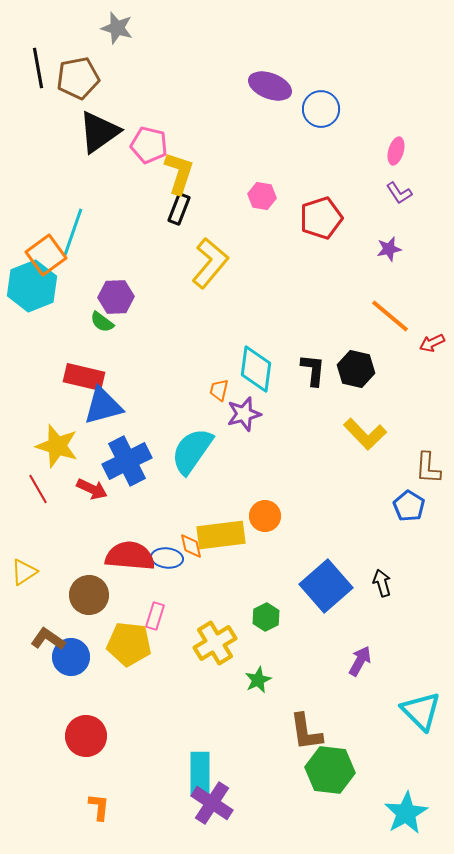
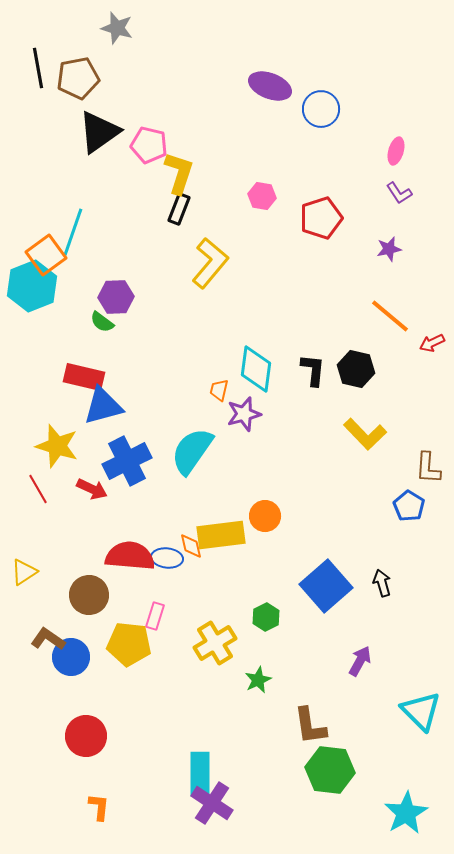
brown L-shape at (306, 732): moved 4 px right, 6 px up
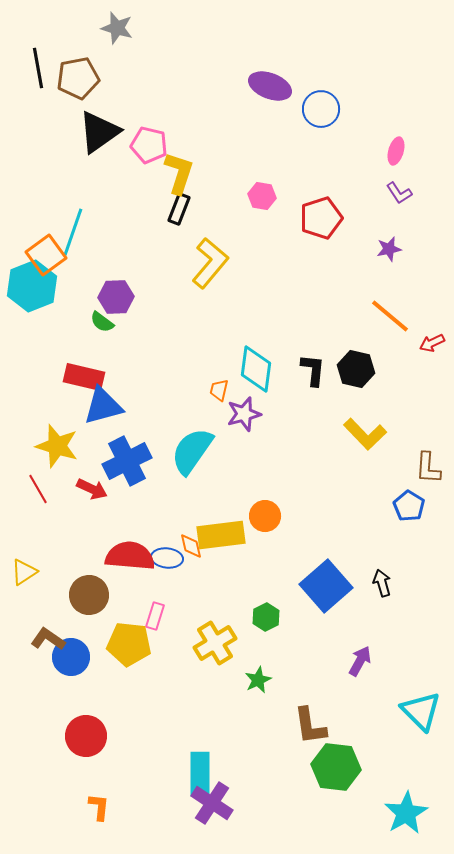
green hexagon at (330, 770): moved 6 px right, 3 px up
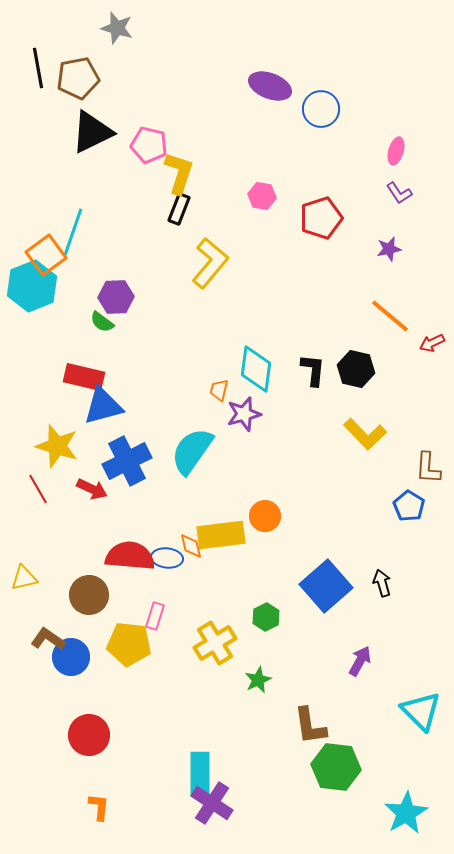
black triangle at (99, 132): moved 7 px left; rotated 9 degrees clockwise
yellow triangle at (24, 572): moved 6 px down; rotated 20 degrees clockwise
red circle at (86, 736): moved 3 px right, 1 px up
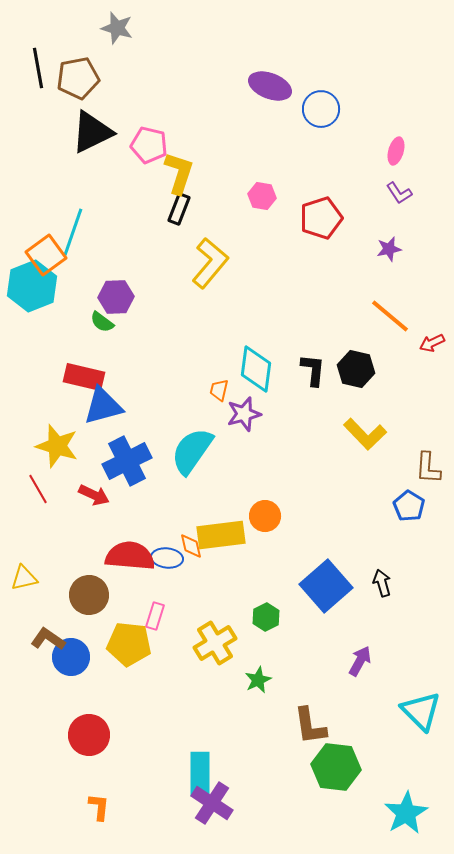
red arrow at (92, 489): moved 2 px right, 6 px down
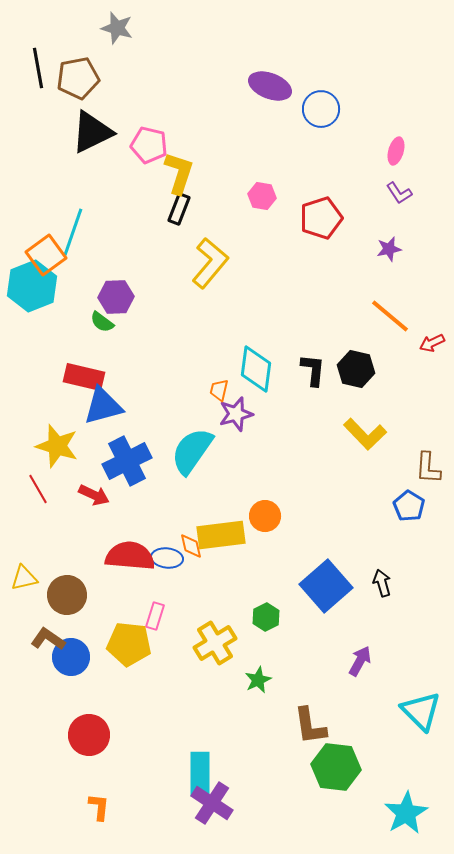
purple star at (244, 414): moved 8 px left
brown circle at (89, 595): moved 22 px left
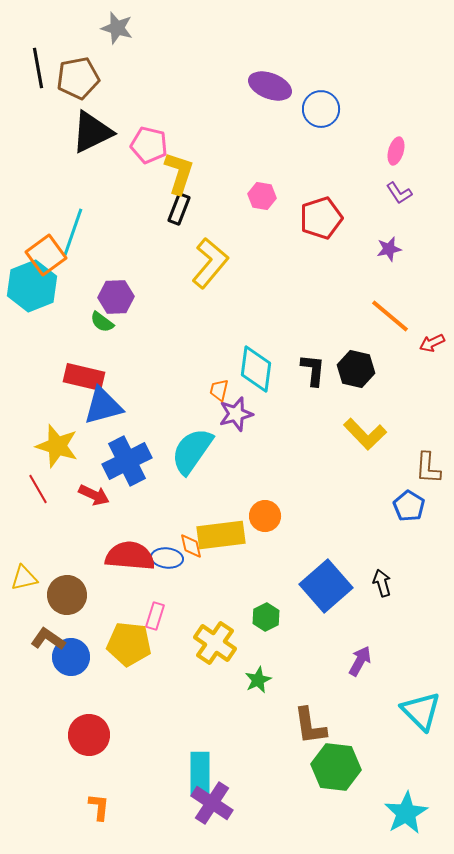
yellow cross at (215, 643): rotated 24 degrees counterclockwise
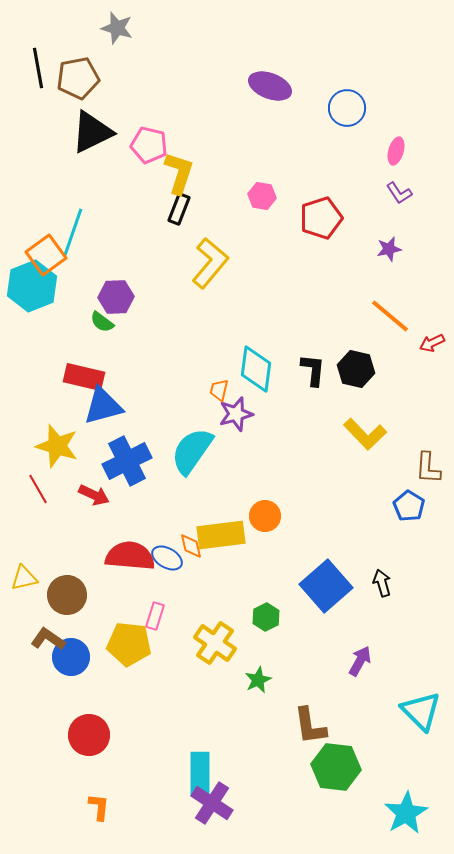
blue circle at (321, 109): moved 26 px right, 1 px up
blue ellipse at (167, 558): rotated 24 degrees clockwise
